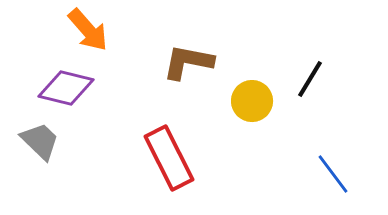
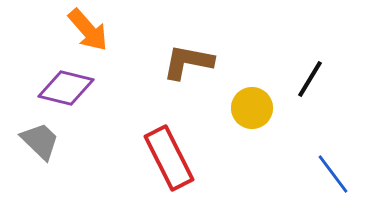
yellow circle: moved 7 px down
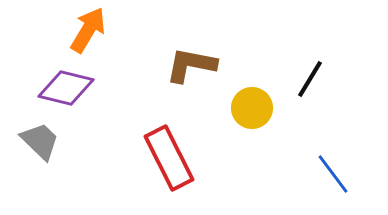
orange arrow: rotated 108 degrees counterclockwise
brown L-shape: moved 3 px right, 3 px down
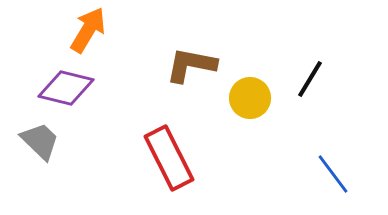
yellow circle: moved 2 px left, 10 px up
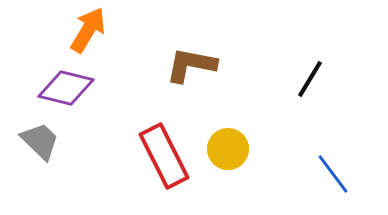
yellow circle: moved 22 px left, 51 px down
red rectangle: moved 5 px left, 2 px up
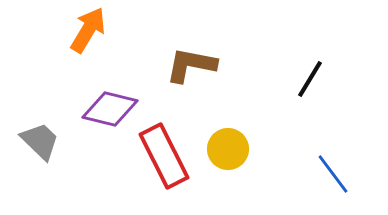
purple diamond: moved 44 px right, 21 px down
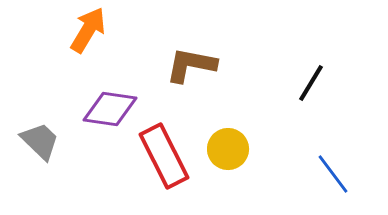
black line: moved 1 px right, 4 px down
purple diamond: rotated 6 degrees counterclockwise
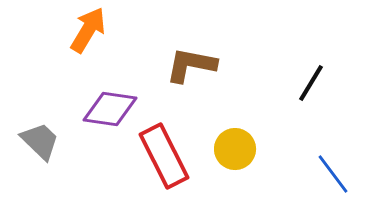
yellow circle: moved 7 px right
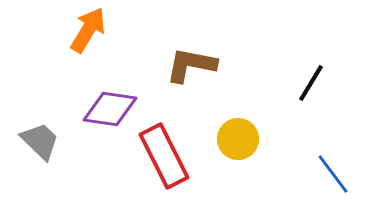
yellow circle: moved 3 px right, 10 px up
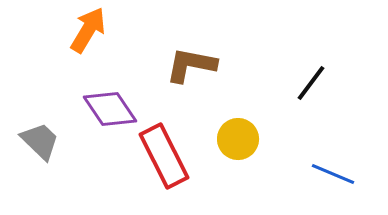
black line: rotated 6 degrees clockwise
purple diamond: rotated 48 degrees clockwise
blue line: rotated 30 degrees counterclockwise
